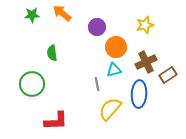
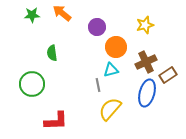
cyan triangle: moved 3 px left
gray line: moved 1 px right, 1 px down
blue ellipse: moved 8 px right, 1 px up; rotated 12 degrees clockwise
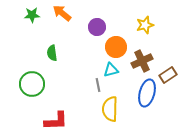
brown cross: moved 4 px left, 1 px up
yellow semicircle: rotated 40 degrees counterclockwise
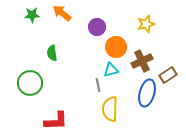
yellow star: moved 1 px right, 1 px up
green circle: moved 2 px left, 1 px up
